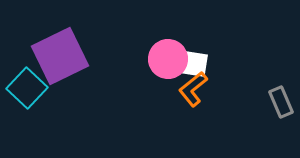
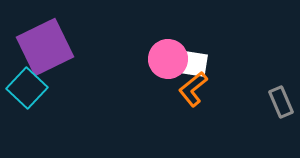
purple square: moved 15 px left, 9 px up
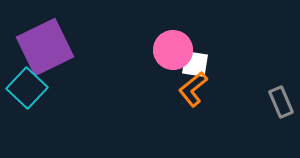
pink circle: moved 5 px right, 9 px up
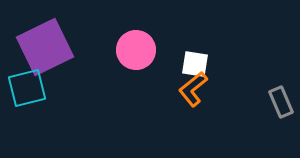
pink circle: moved 37 px left
cyan square: rotated 33 degrees clockwise
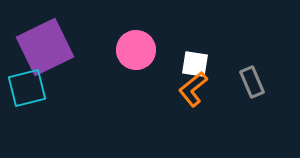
gray rectangle: moved 29 px left, 20 px up
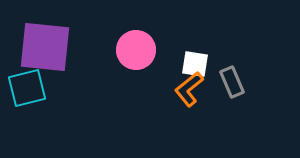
purple square: rotated 32 degrees clockwise
gray rectangle: moved 20 px left
orange L-shape: moved 4 px left
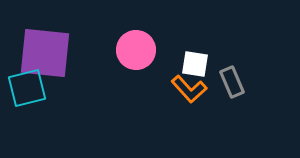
purple square: moved 6 px down
orange L-shape: rotated 93 degrees counterclockwise
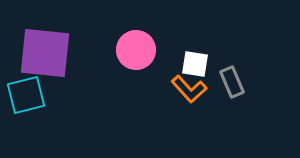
cyan square: moved 1 px left, 7 px down
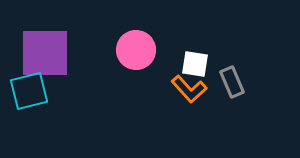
purple square: rotated 6 degrees counterclockwise
cyan square: moved 3 px right, 4 px up
